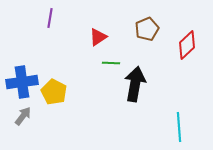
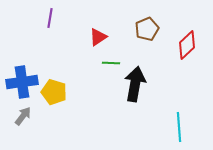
yellow pentagon: rotated 10 degrees counterclockwise
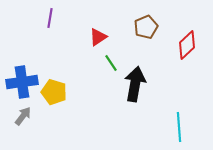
brown pentagon: moved 1 px left, 2 px up
green line: rotated 54 degrees clockwise
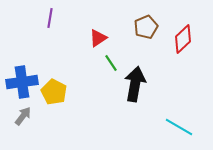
red triangle: moved 1 px down
red diamond: moved 4 px left, 6 px up
yellow pentagon: rotated 10 degrees clockwise
cyan line: rotated 56 degrees counterclockwise
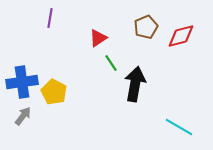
red diamond: moved 2 px left, 3 px up; rotated 28 degrees clockwise
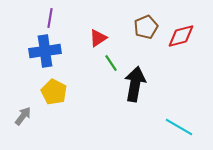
blue cross: moved 23 px right, 31 px up
